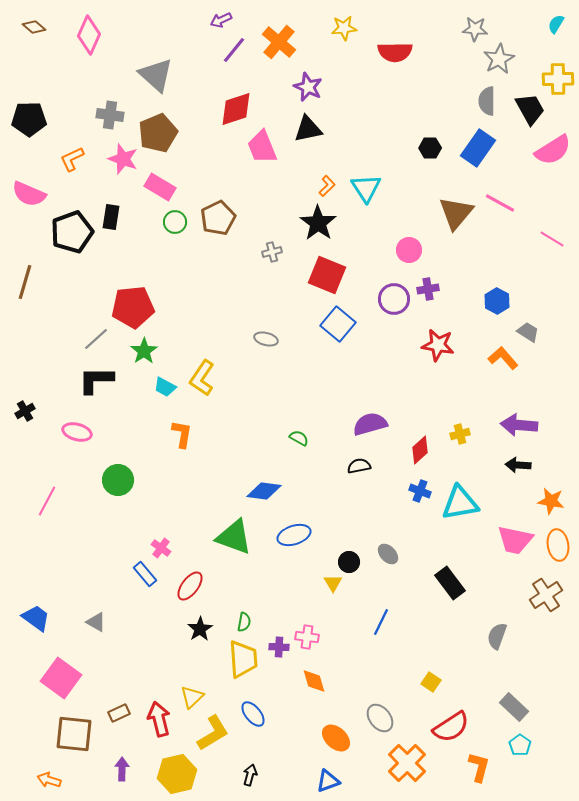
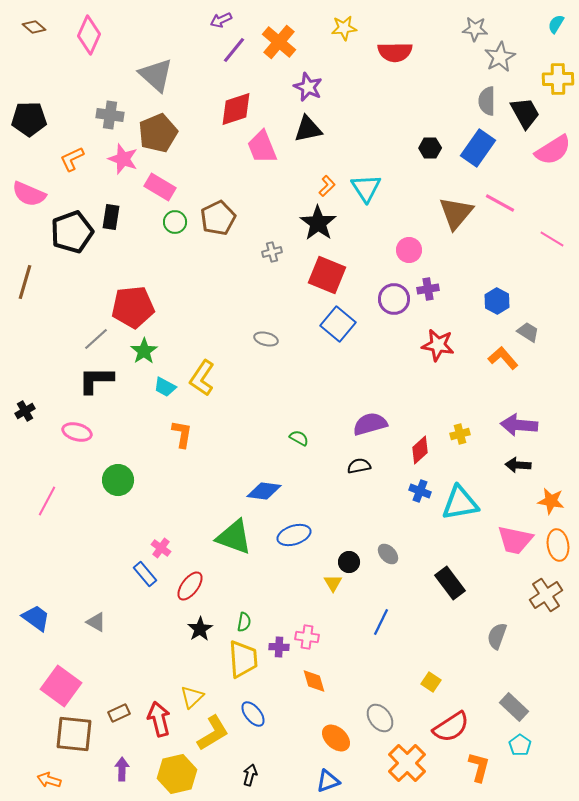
gray star at (499, 59): moved 1 px right, 2 px up
black trapezoid at (530, 109): moved 5 px left, 4 px down
pink square at (61, 678): moved 8 px down
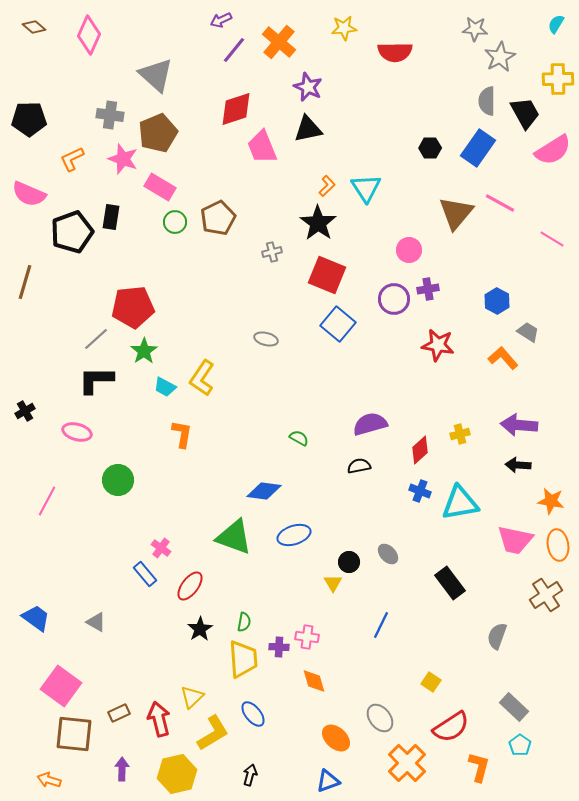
blue line at (381, 622): moved 3 px down
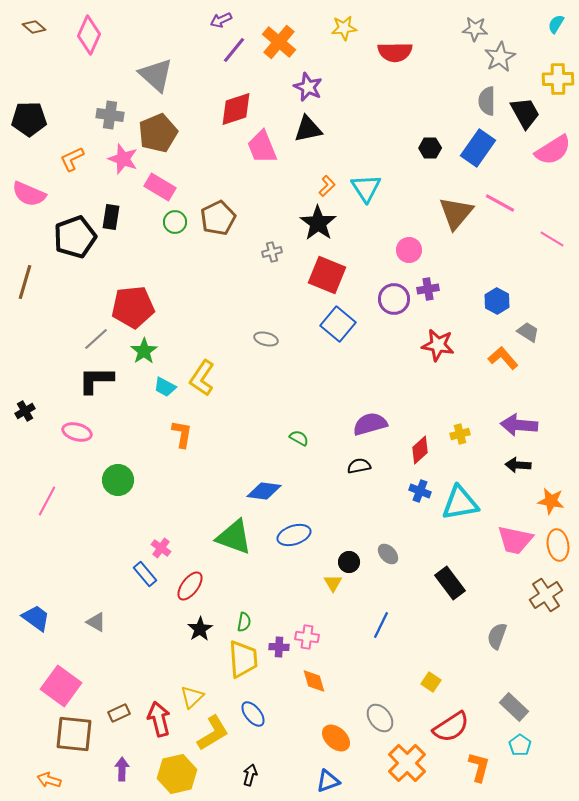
black pentagon at (72, 232): moved 3 px right, 5 px down
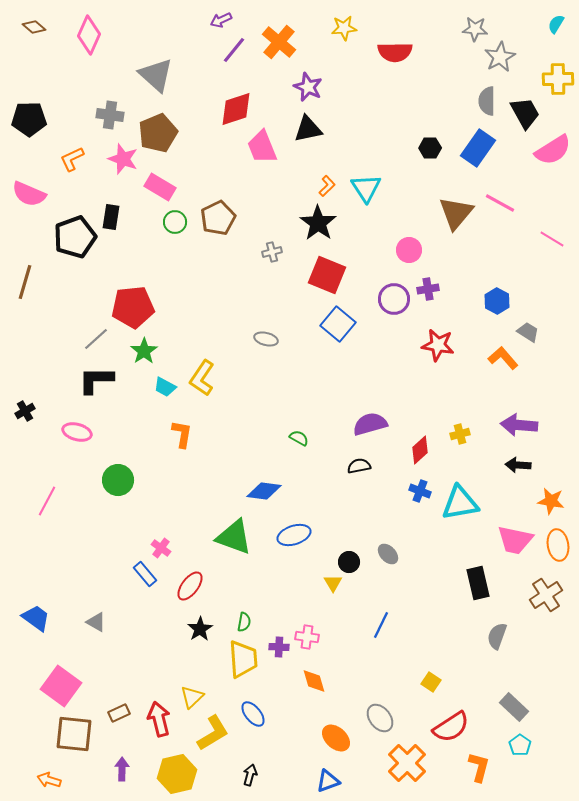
black rectangle at (450, 583): moved 28 px right; rotated 24 degrees clockwise
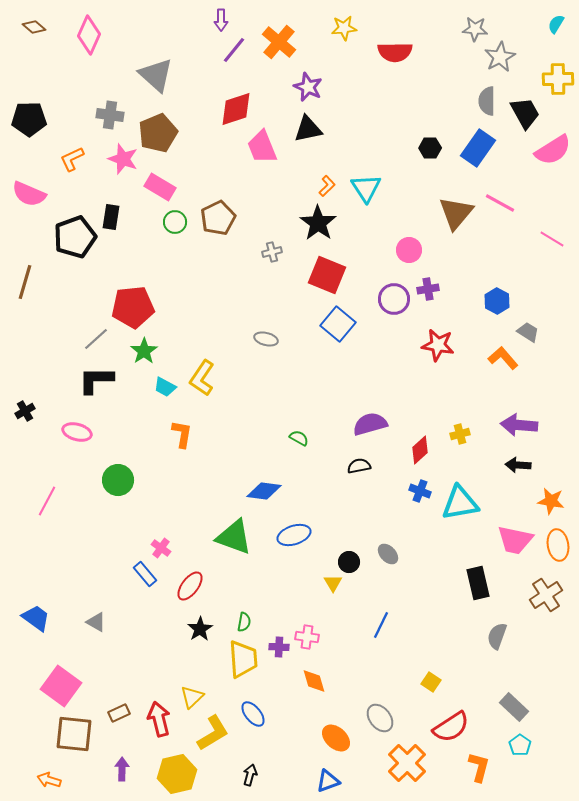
purple arrow at (221, 20): rotated 65 degrees counterclockwise
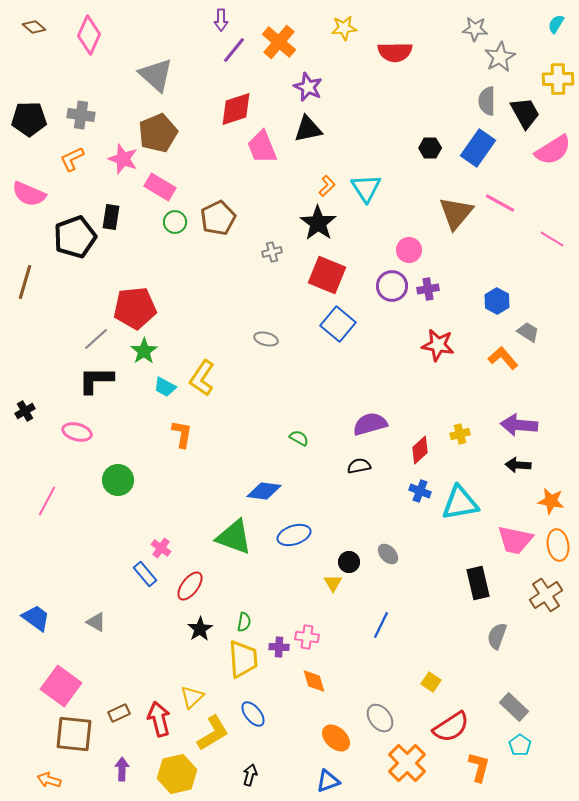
gray cross at (110, 115): moved 29 px left
purple circle at (394, 299): moved 2 px left, 13 px up
red pentagon at (133, 307): moved 2 px right, 1 px down
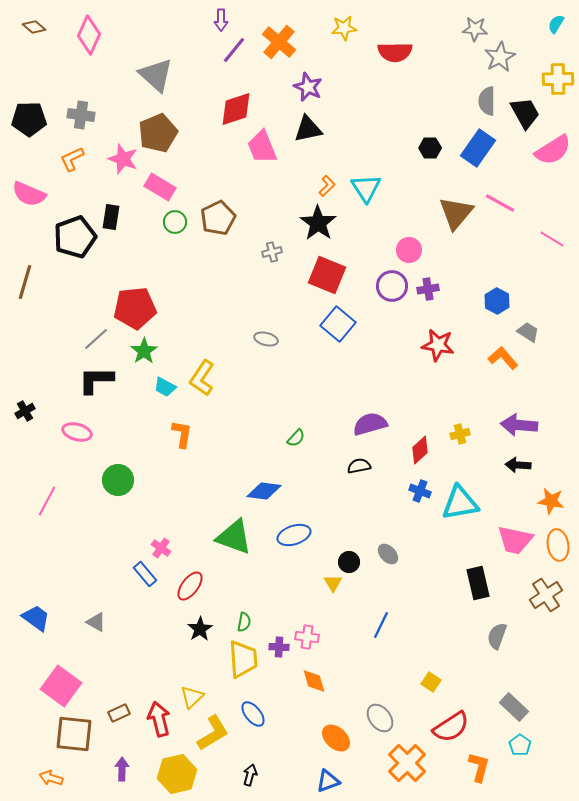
green semicircle at (299, 438): moved 3 px left; rotated 102 degrees clockwise
orange arrow at (49, 780): moved 2 px right, 2 px up
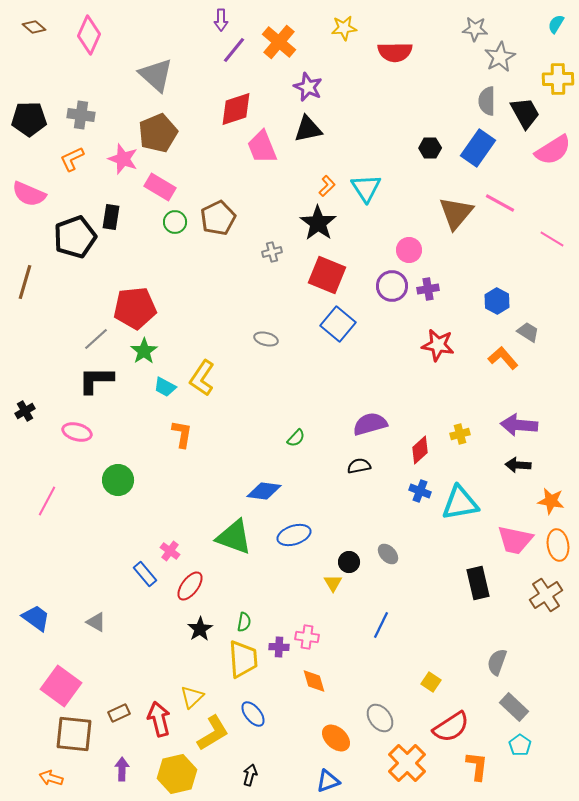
pink cross at (161, 548): moved 9 px right, 3 px down
gray semicircle at (497, 636): moved 26 px down
orange L-shape at (479, 767): moved 2 px left, 1 px up; rotated 8 degrees counterclockwise
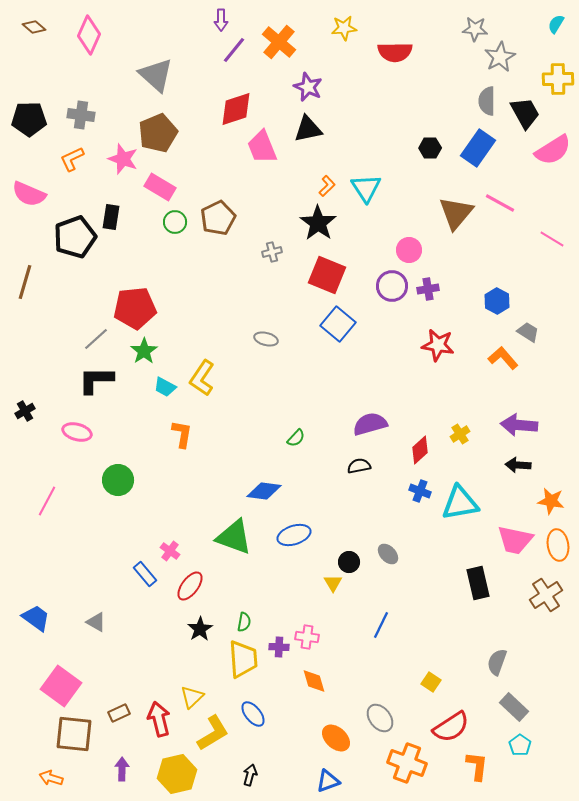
yellow cross at (460, 434): rotated 18 degrees counterclockwise
orange cross at (407, 763): rotated 24 degrees counterclockwise
